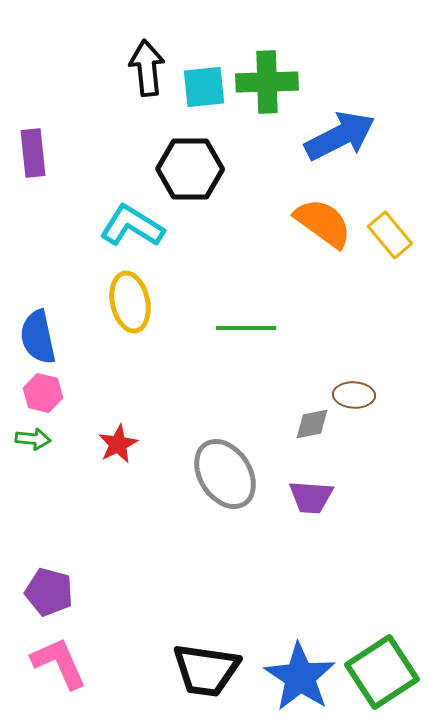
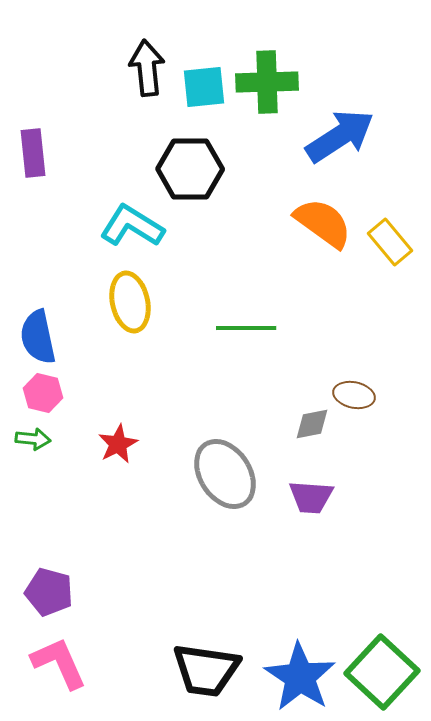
blue arrow: rotated 6 degrees counterclockwise
yellow rectangle: moved 7 px down
brown ellipse: rotated 9 degrees clockwise
green square: rotated 14 degrees counterclockwise
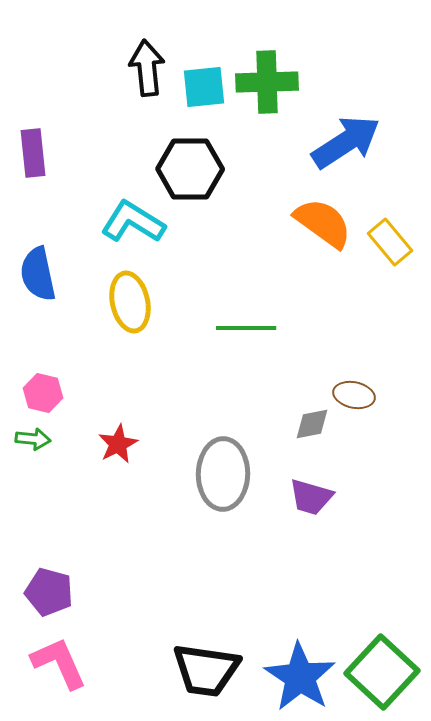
blue arrow: moved 6 px right, 6 px down
cyan L-shape: moved 1 px right, 4 px up
blue semicircle: moved 63 px up
gray ellipse: moved 2 px left; rotated 34 degrees clockwise
purple trapezoid: rotated 12 degrees clockwise
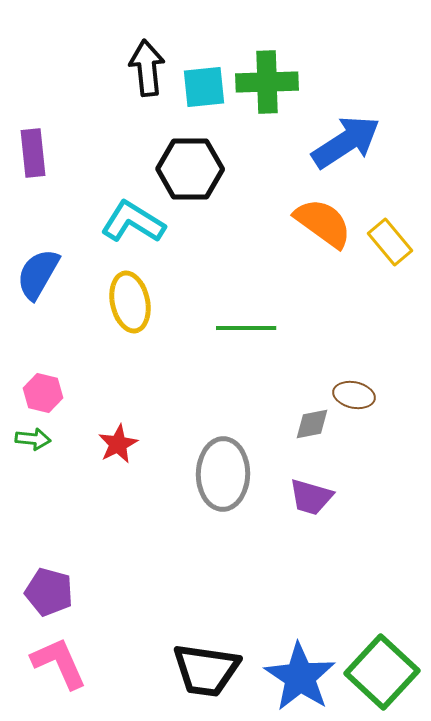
blue semicircle: rotated 42 degrees clockwise
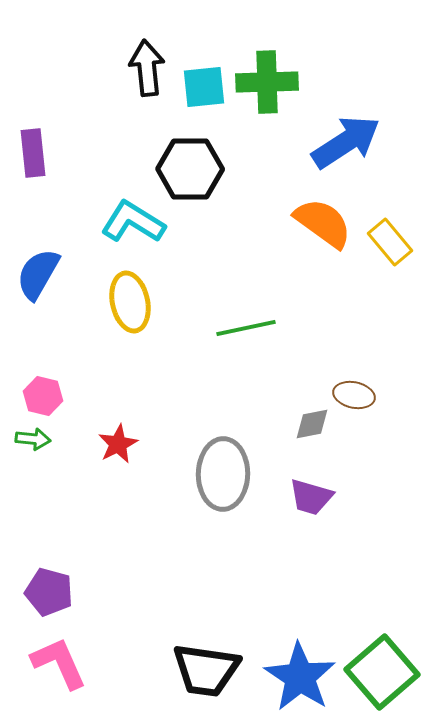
green line: rotated 12 degrees counterclockwise
pink hexagon: moved 3 px down
green square: rotated 6 degrees clockwise
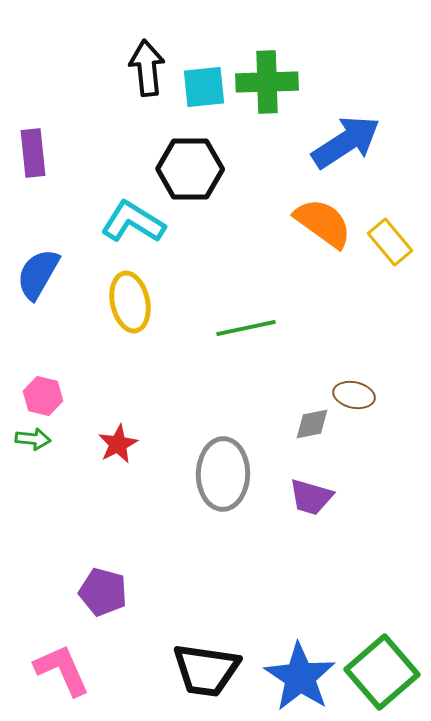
purple pentagon: moved 54 px right
pink L-shape: moved 3 px right, 7 px down
